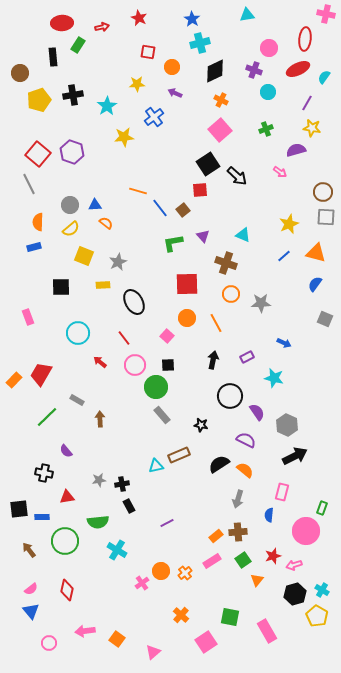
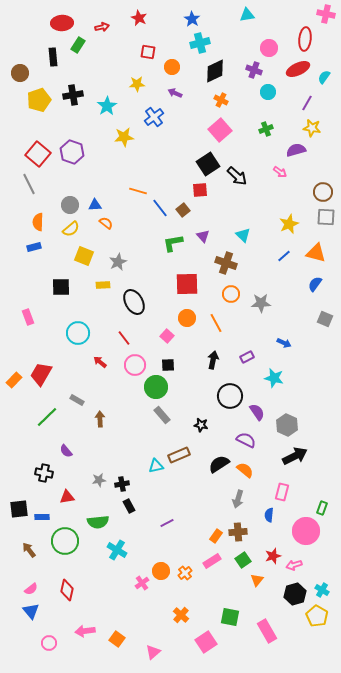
cyan triangle at (243, 235): rotated 21 degrees clockwise
orange rectangle at (216, 536): rotated 16 degrees counterclockwise
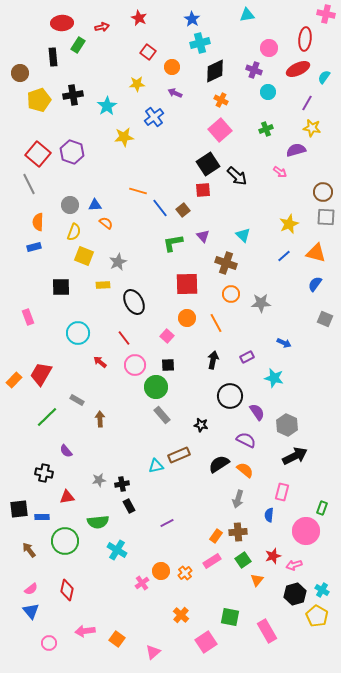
red square at (148, 52): rotated 28 degrees clockwise
red square at (200, 190): moved 3 px right
yellow semicircle at (71, 229): moved 3 px right, 3 px down; rotated 30 degrees counterclockwise
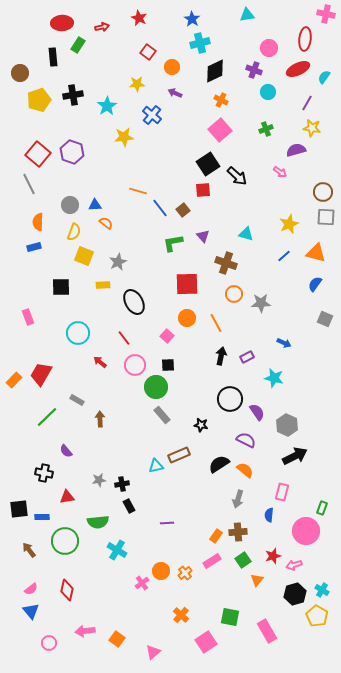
blue cross at (154, 117): moved 2 px left, 2 px up; rotated 12 degrees counterclockwise
cyan triangle at (243, 235): moved 3 px right, 1 px up; rotated 28 degrees counterclockwise
orange circle at (231, 294): moved 3 px right
black arrow at (213, 360): moved 8 px right, 4 px up
black circle at (230, 396): moved 3 px down
purple line at (167, 523): rotated 24 degrees clockwise
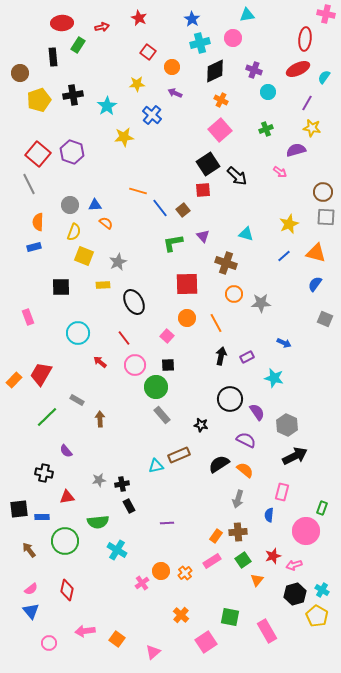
pink circle at (269, 48): moved 36 px left, 10 px up
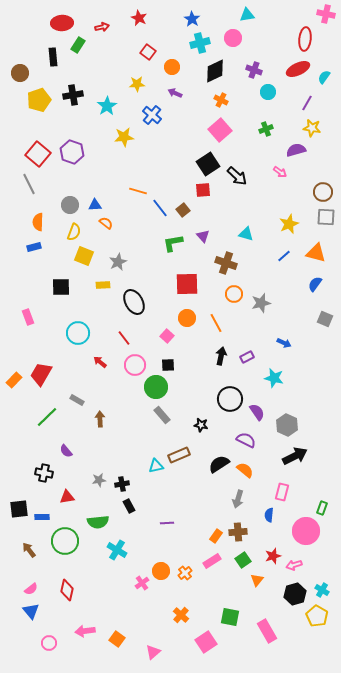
gray star at (261, 303): rotated 12 degrees counterclockwise
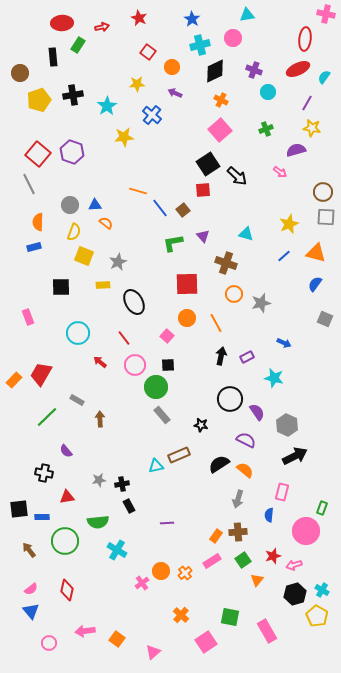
cyan cross at (200, 43): moved 2 px down
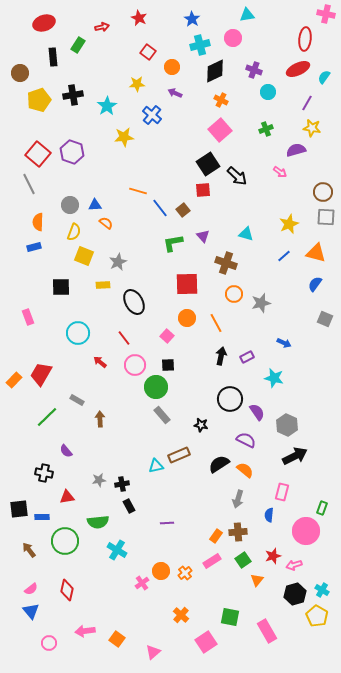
red ellipse at (62, 23): moved 18 px left; rotated 15 degrees counterclockwise
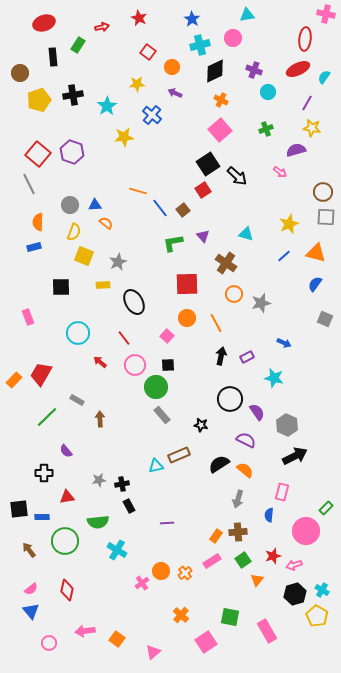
red square at (203, 190): rotated 28 degrees counterclockwise
brown cross at (226, 263): rotated 15 degrees clockwise
black cross at (44, 473): rotated 12 degrees counterclockwise
green rectangle at (322, 508): moved 4 px right; rotated 24 degrees clockwise
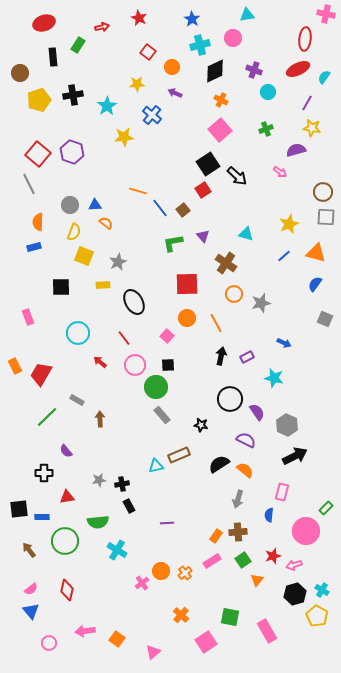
orange rectangle at (14, 380): moved 1 px right, 14 px up; rotated 70 degrees counterclockwise
